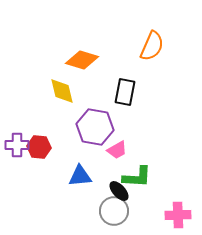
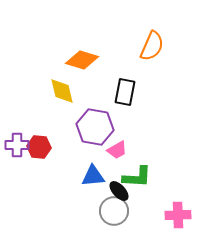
blue triangle: moved 13 px right
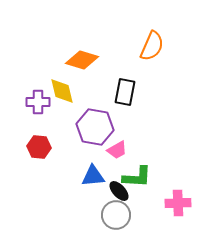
purple cross: moved 21 px right, 43 px up
gray circle: moved 2 px right, 4 px down
pink cross: moved 12 px up
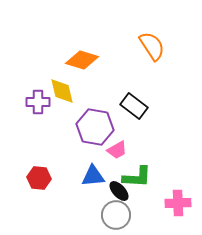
orange semicircle: rotated 56 degrees counterclockwise
black rectangle: moved 9 px right, 14 px down; rotated 64 degrees counterclockwise
red hexagon: moved 31 px down
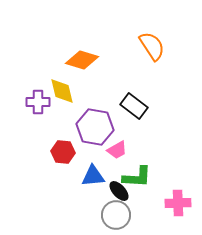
red hexagon: moved 24 px right, 26 px up
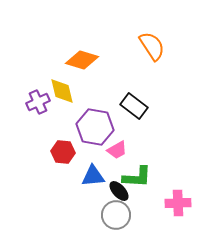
purple cross: rotated 25 degrees counterclockwise
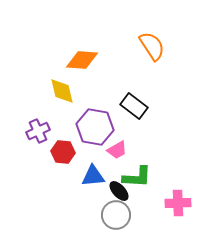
orange diamond: rotated 12 degrees counterclockwise
purple cross: moved 29 px down
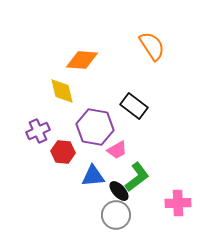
green L-shape: rotated 40 degrees counterclockwise
